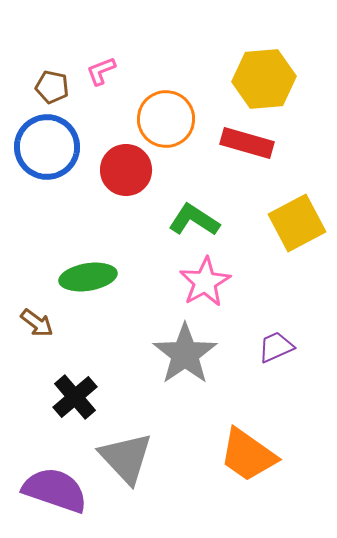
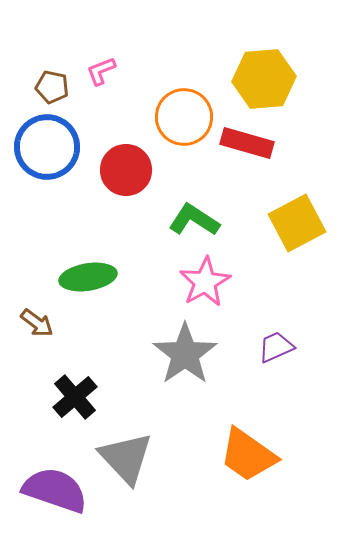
orange circle: moved 18 px right, 2 px up
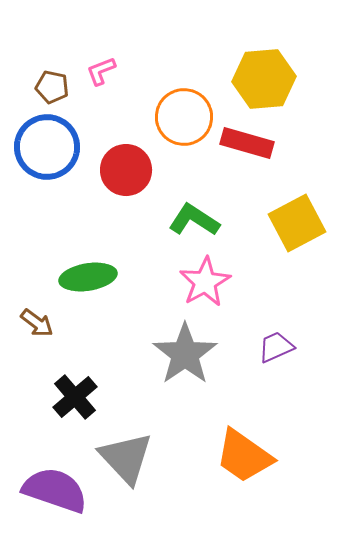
orange trapezoid: moved 4 px left, 1 px down
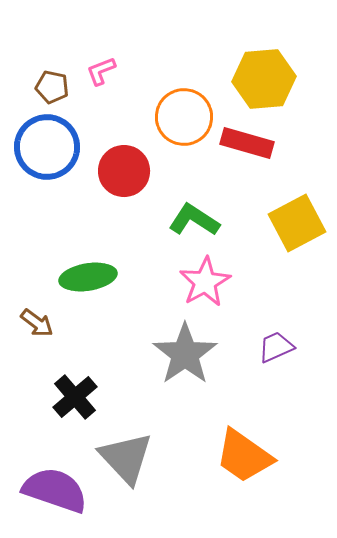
red circle: moved 2 px left, 1 px down
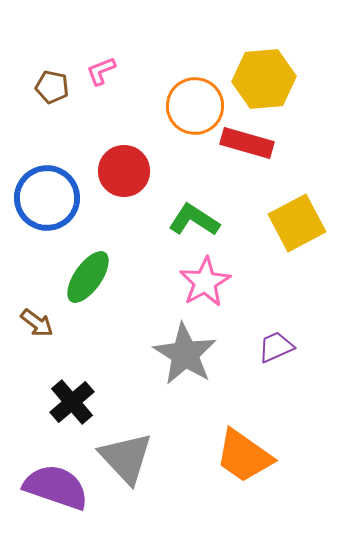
orange circle: moved 11 px right, 11 px up
blue circle: moved 51 px down
green ellipse: rotated 46 degrees counterclockwise
gray star: rotated 6 degrees counterclockwise
black cross: moved 3 px left, 5 px down
purple semicircle: moved 1 px right, 3 px up
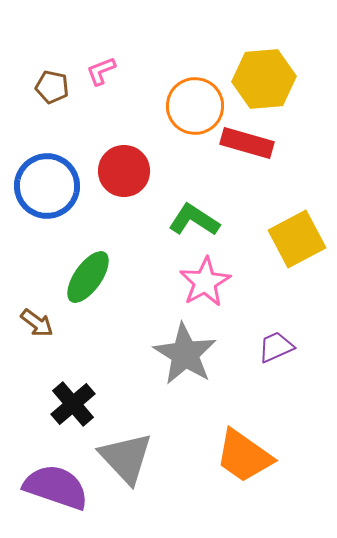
blue circle: moved 12 px up
yellow square: moved 16 px down
black cross: moved 1 px right, 2 px down
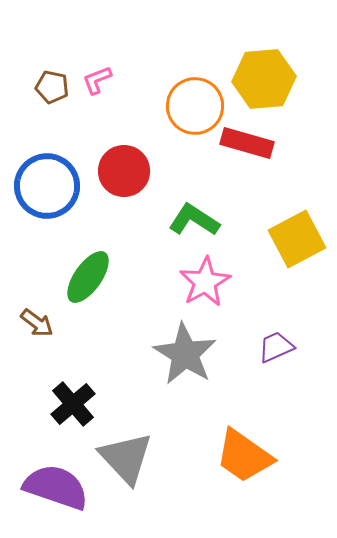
pink L-shape: moved 4 px left, 9 px down
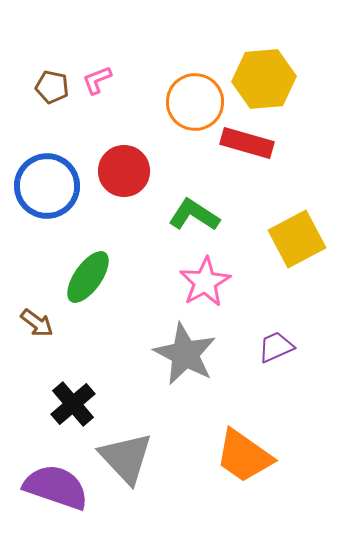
orange circle: moved 4 px up
green L-shape: moved 5 px up
gray star: rotated 4 degrees counterclockwise
